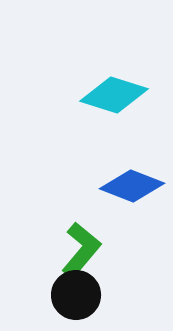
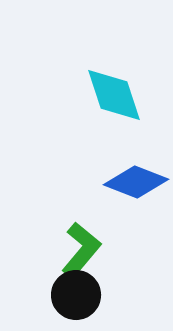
cyan diamond: rotated 54 degrees clockwise
blue diamond: moved 4 px right, 4 px up
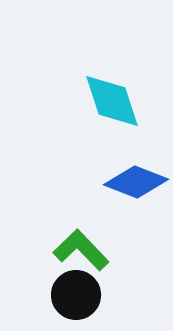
cyan diamond: moved 2 px left, 6 px down
green L-shape: rotated 84 degrees counterclockwise
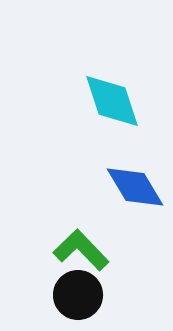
blue diamond: moved 1 px left, 5 px down; rotated 38 degrees clockwise
black circle: moved 2 px right
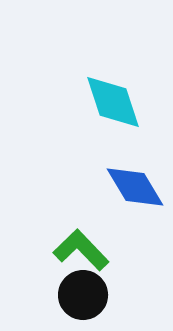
cyan diamond: moved 1 px right, 1 px down
black circle: moved 5 px right
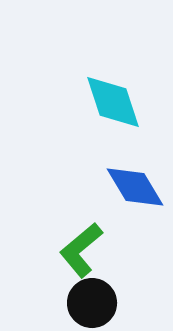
green L-shape: rotated 86 degrees counterclockwise
black circle: moved 9 px right, 8 px down
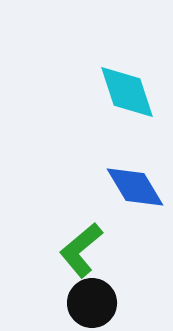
cyan diamond: moved 14 px right, 10 px up
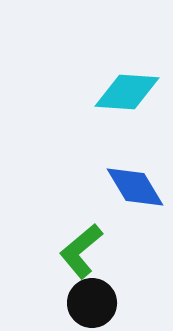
cyan diamond: rotated 68 degrees counterclockwise
green L-shape: moved 1 px down
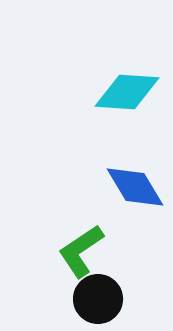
green L-shape: rotated 6 degrees clockwise
black circle: moved 6 px right, 4 px up
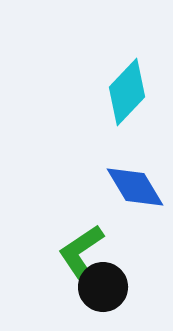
cyan diamond: rotated 50 degrees counterclockwise
black circle: moved 5 px right, 12 px up
